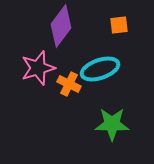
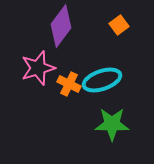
orange square: rotated 30 degrees counterclockwise
cyan ellipse: moved 2 px right, 11 px down
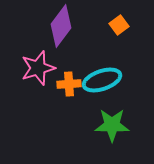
orange cross: rotated 30 degrees counterclockwise
green star: moved 1 px down
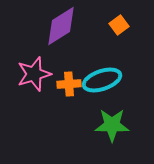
purple diamond: rotated 21 degrees clockwise
pink star: moved 4 px left, 6 px down
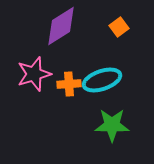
orange square: moved 2 px down
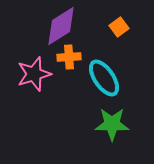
cyan ellipse: moved 2 px right, 2 px up; rotated 75 degrees clockwise
orange cross: moved 27 px up
green star: moved 1 px up
